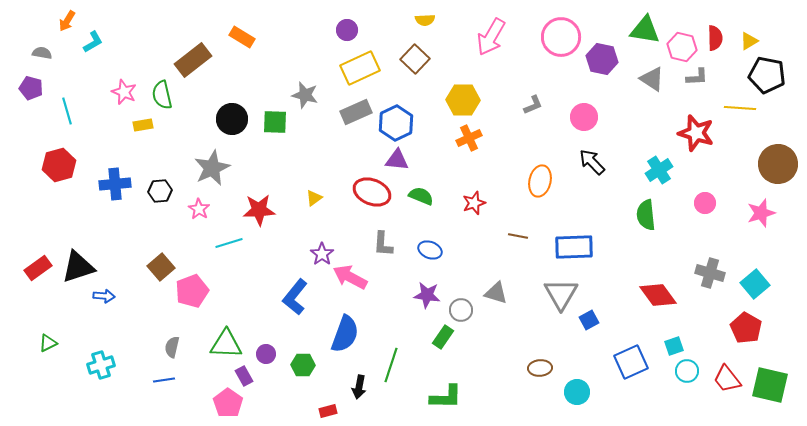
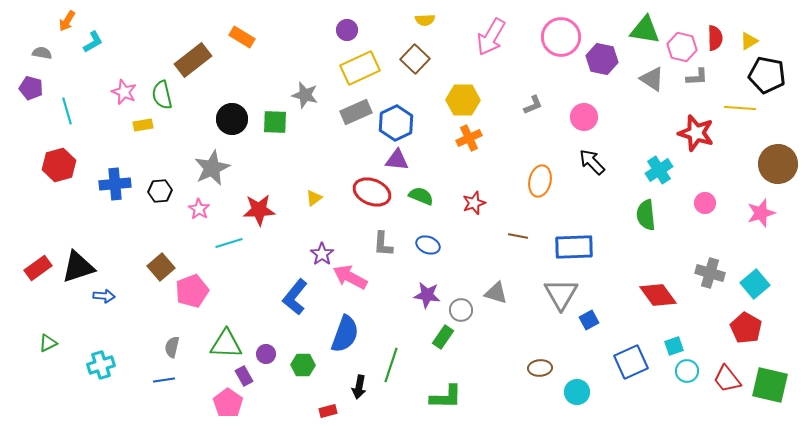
blue ellipse at (430, 250): moved 2 px left, 5 px up
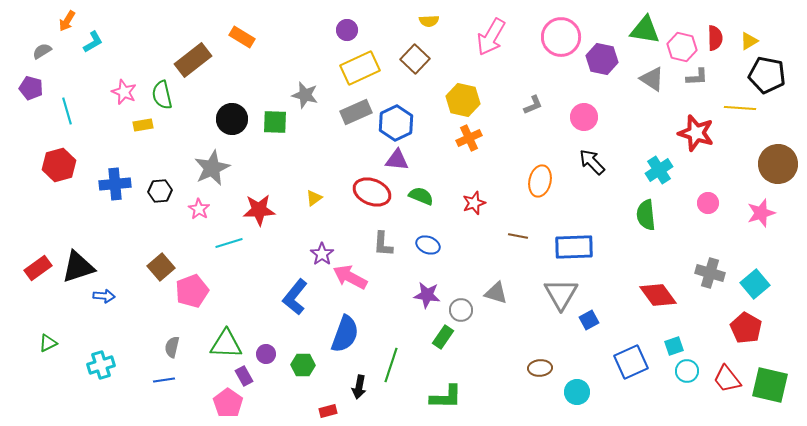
yellow semicircle at (425, 20): moved 4 px right, 1 px down
gray semicircle at (42, 53): moved 2 px up; rotated 42 degrees counterclockwise
yellow hexagon at (463, 100): rotated 12 degrees clockwise
pink circle at (705, 203): moved 3 px right
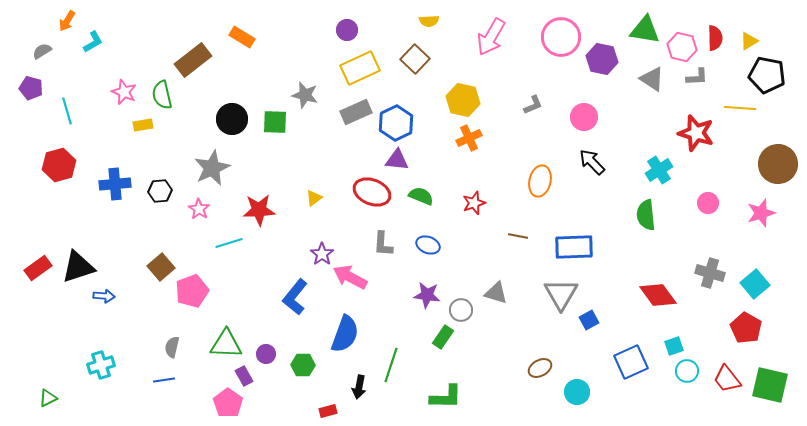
green triangle at (48, 343): moved 55 px down
brown ellipse at (540, 368): rotated 25 degrees counterclockwise
